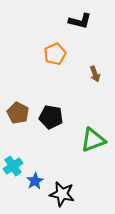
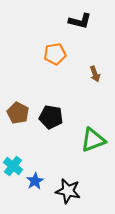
orange pentagon: rotated 15 degrees clockwise
cyan cross: rotated 18 degrees counterclockwise
black star: moved 6 px right, 3 px up
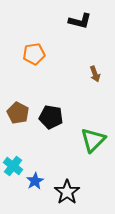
orange pentagon: moved 21 px left
green triangle: rotated 24 degrees counterclockwise
black star: moved 1 px left, 1 px down; rotated 25 degrees clockwise
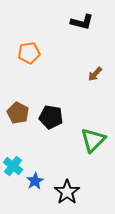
black L-shape: moved 2 px right, 1 px down
orange pentagon: moved 5 px left, 1 px up
brown arrow: rotated 63 degrees clockwise
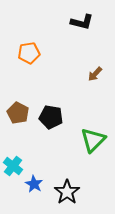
blue star: moved 1 px left, 3 px down; rotated 12 degrees counterclockwise
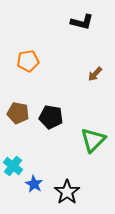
orange pentagon: moved 1 px left, 8 px down
brown pentagon: rotated 15 degrees counterclockwise
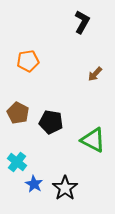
black L-shape: rotated 75 degrees counterclockwise
brown pentagon: rotated 15 degrees clockwise
black pentagon: moved 5 px down
green triangle: rotated 48 degrees counterclockwise
cyan cross: moved 4 px right, 4 px up
black star: moved 2 px left, 4 px up
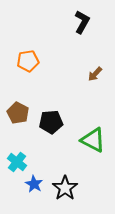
black pentagon: rotated 15 degrees counterclockwise
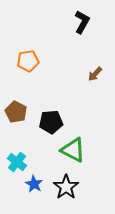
brown pentagon: moved 2 px left, 1 px up
green triangle: moved 20 px left, 10 px down
black star: moved 1 px right, 1 px up
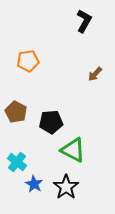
black L-shape: moved 2 px right, 1 px up
